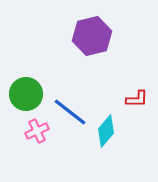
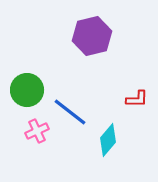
green circle: moved 1 px right, 4 px up
cyan diamond: moved 2 px right, 9 px down
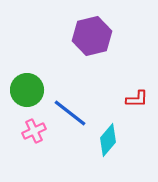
blue line: moved 1 px down
pink cross: moved 3 px left
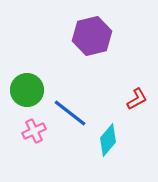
red L-shape: rotated 30 degrees counterclockwise
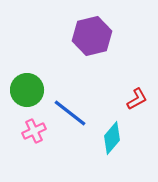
cyan diamond: moved 4 px right, 2 px up
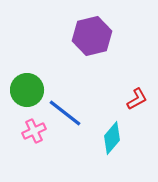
blue line: moved 5 px left
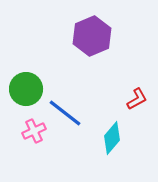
purple hexagon: rotated 9 degrees counterclockwise
green circle: moved 1 px left, 1 px up
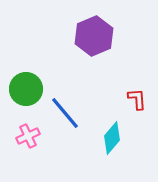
purple hexagon: moved 2 px right
red L-shape: rotated 65 degrees counterclockwise
blue line: rotated 12 degrees clockwise
pink cross: moved 6 px left, 5 px down
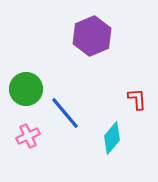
purple hexagon: moved 2 px left
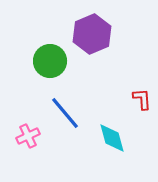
purple hexagon: moved 2 px up
green circle: moved 24 px right, 28 px up
red L-shape: moved 5 px right
cyan diamond: rotated 56 degrees counterclockwise
